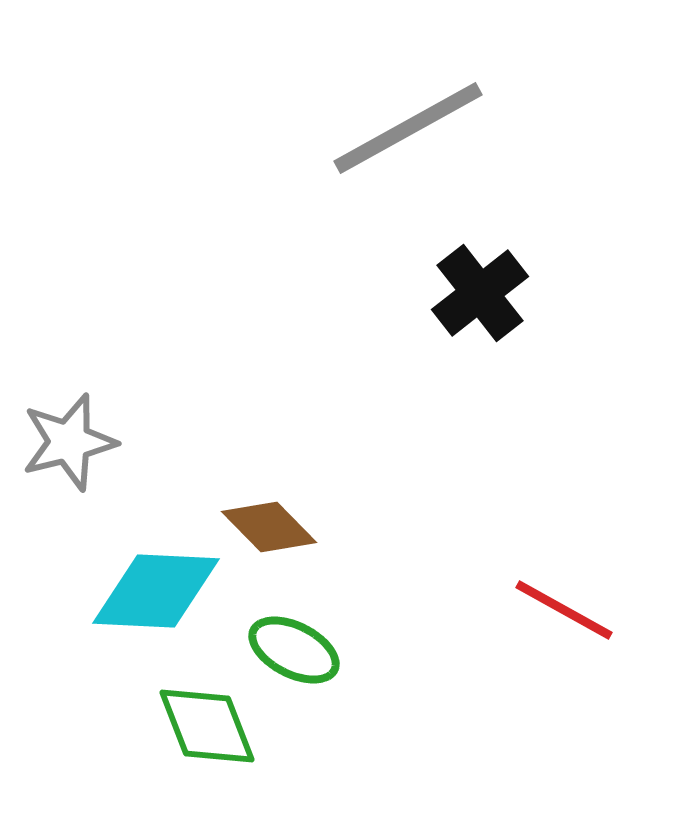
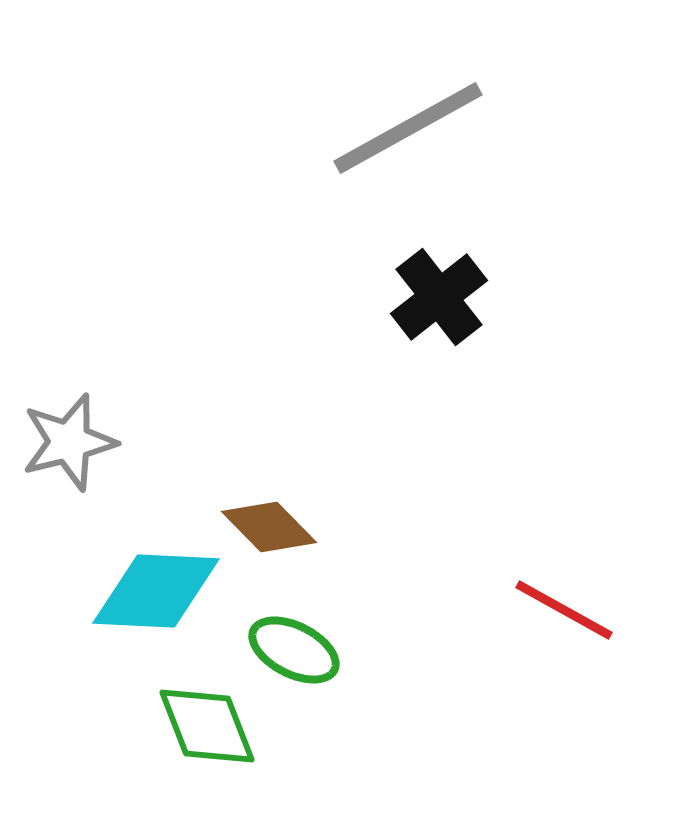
black cross: moved 41 px left, 4 px down
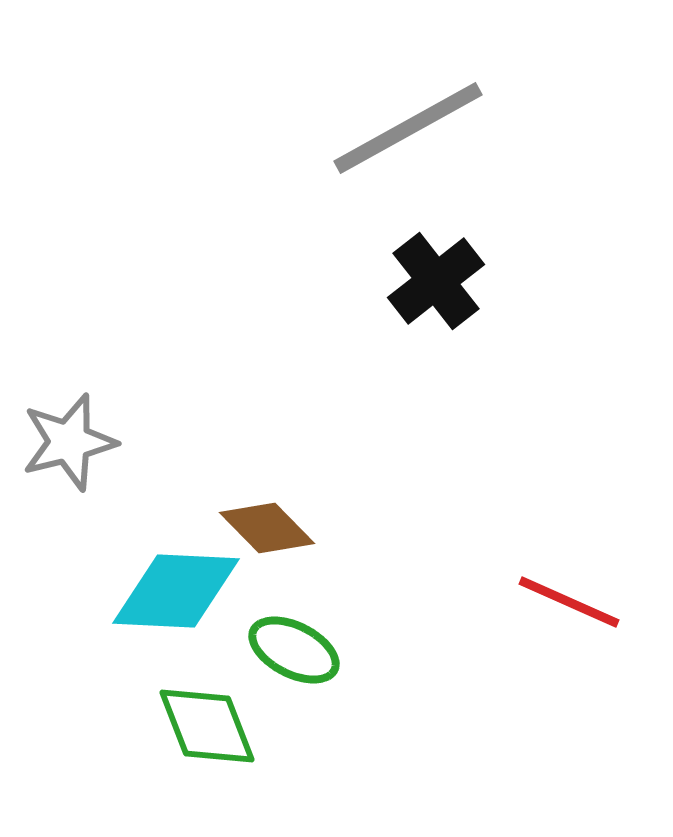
black cross: moved 3 px left, 16 px up
brown diamond: moved 2 px left, 1 px down
cyan diamond: moved 20 px right
red line: moved 5 px right, 8 px up; rotated 5 degrees counterclockwise
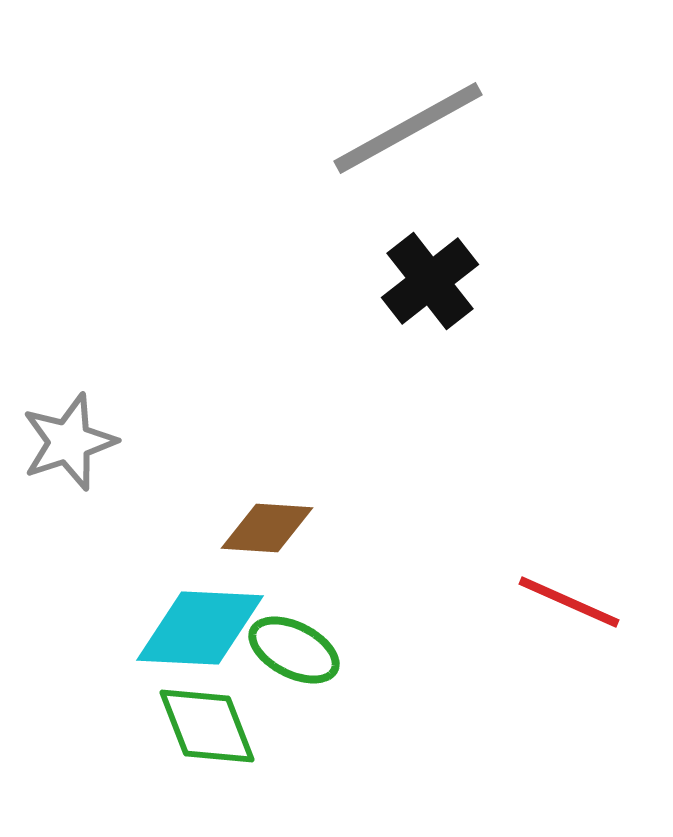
black cross: moved 6 px left
gray star: rotated 4 degrees counterclockwise
brown diamond: rotated 42 degrees counterclockwise
cyan diamond: moved 24 px right, 37 px down
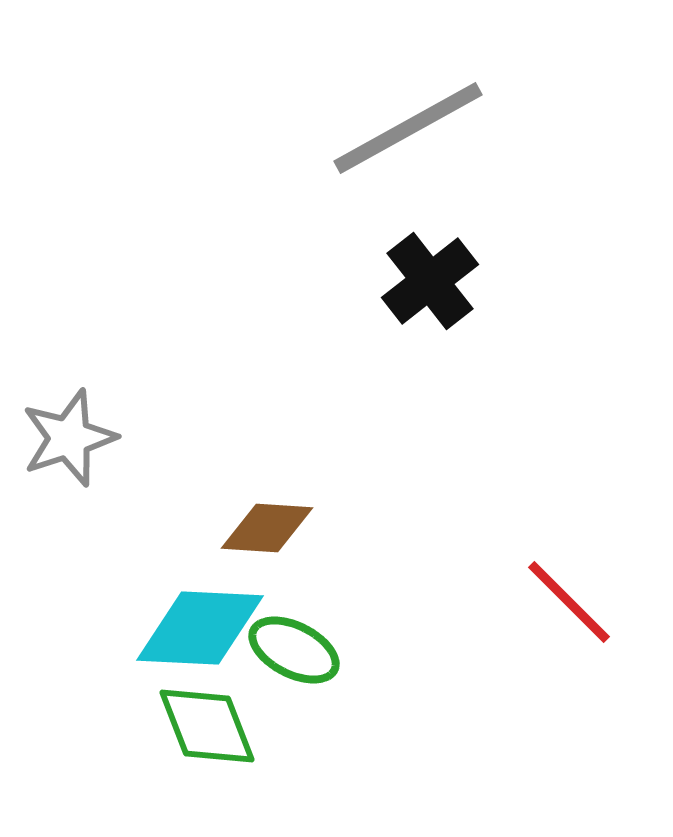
gray star: moved 4 px up
red line: rotated 21 degrees clockwise
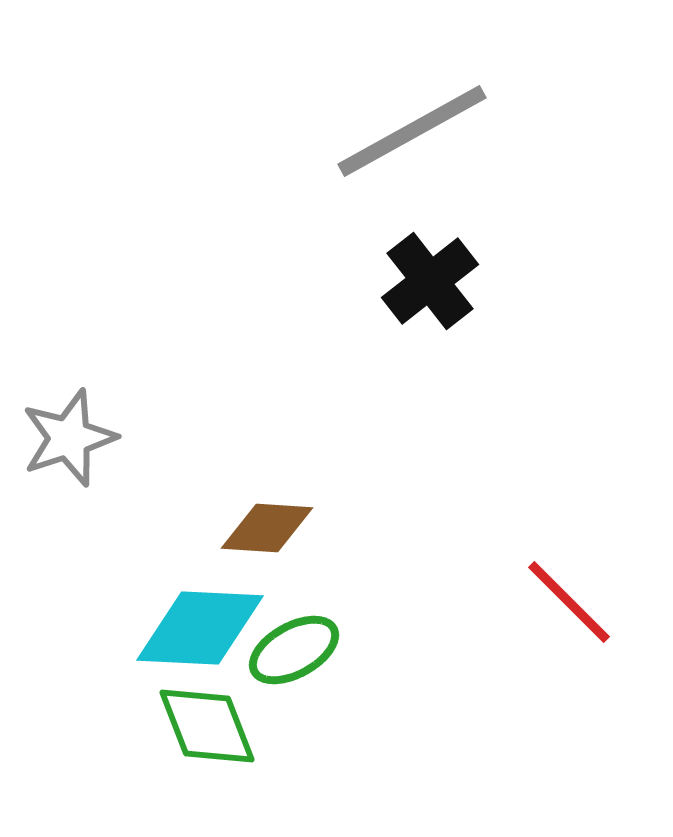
gray line: moved 4 px right, 3 px down
green ellipse: rotated 56 degrees counterclockwise
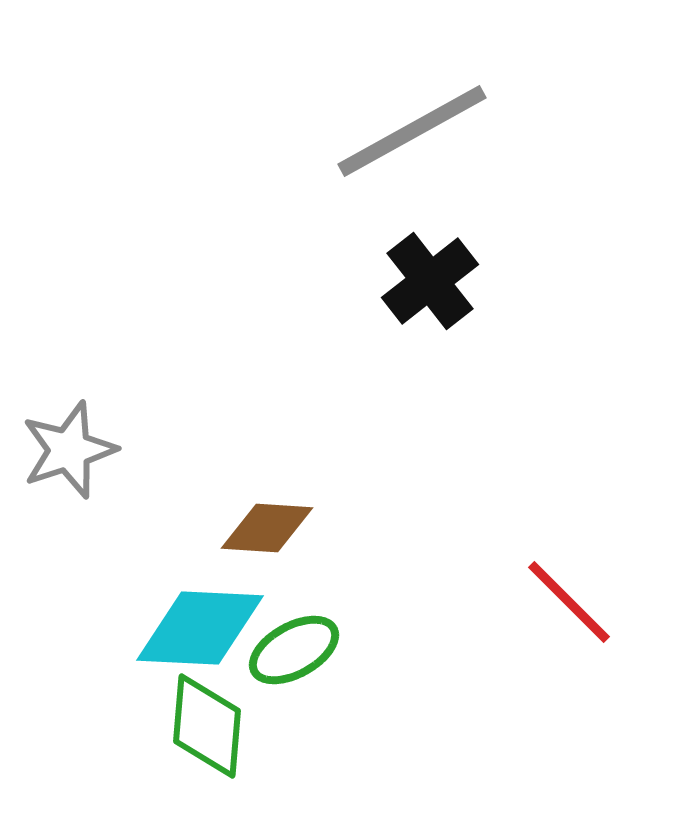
gray star: moved 12 px down
green diamond: rotated 26 degrees clockwise
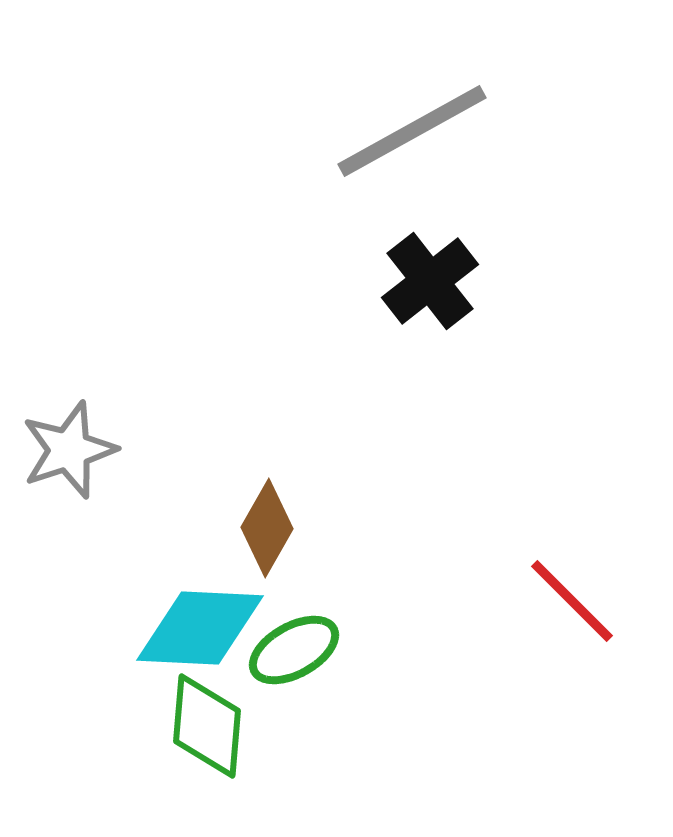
brown diamond: rotated 64 degrees counterclockwise
red line: moved 3 px right, 1 px up
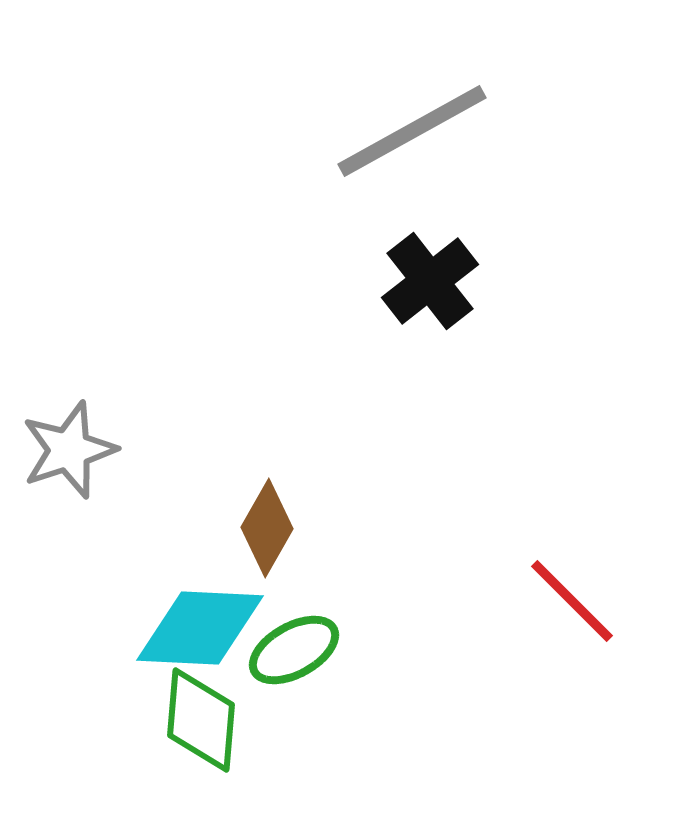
green diamond: moved 6 px left, 6 px up
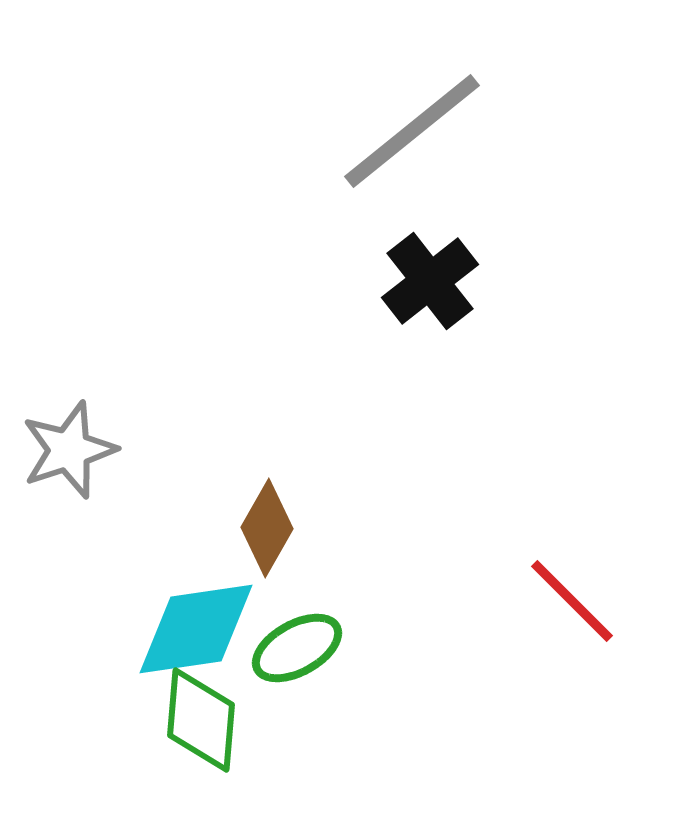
gray line: rotated 10 degrees counterclockwise
cyan diamond: moved 4 px left, 1 px down; rotated 11 degrees counterclockwise
green ellipse: moved 3 px right, 2 px up
